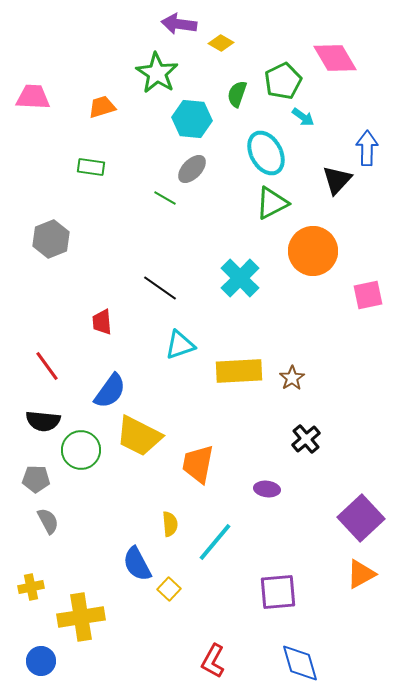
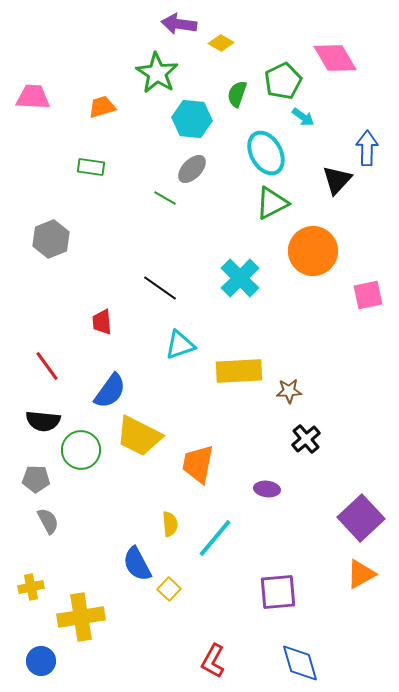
brown star at (292, 378): moved 3 px left, 13 px down; rotated 30 degrees clockwise
cyan line at (215, 542): moved 4 px up
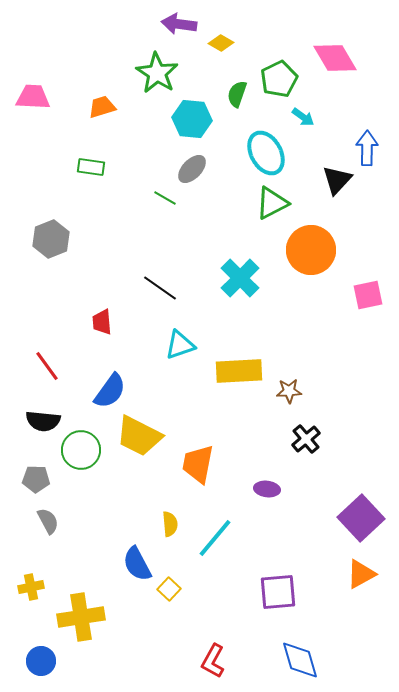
green pentagon at (283, 81): moved 4 px left, 2 px up
orange circle at (313, 251): moved 2 px left, 1 px up
blue diamond at (300, 663): moved 3 px up
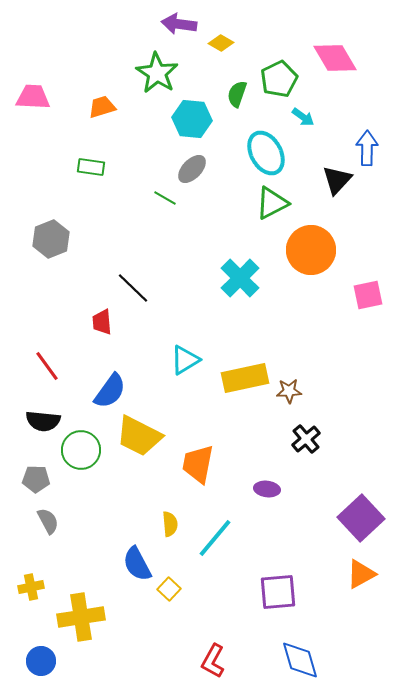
black line at (160, 288): moved 27 px left; rotated 9 degrees clockwise
cyan triangle at (180, 345): moved 5 px right, 15 px down; rotated 12 degrees counterclockwise
yellow rectangle at (239, 371): moved 6 px right, 7 px down; rotated 9 degrees counterclockwise
